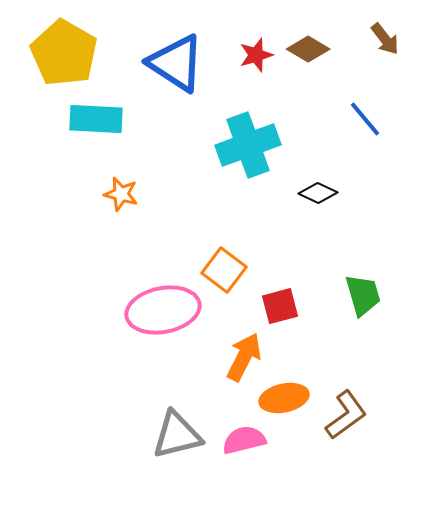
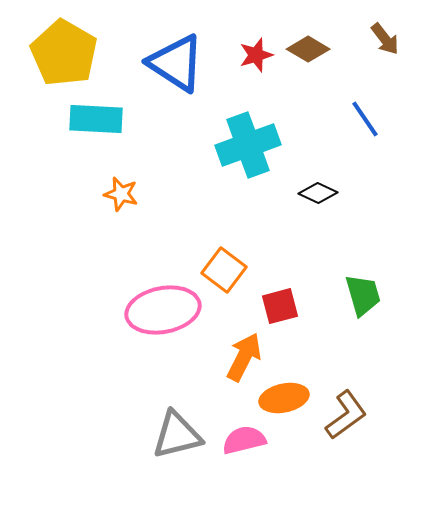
blue line: rotated 6 degrees clockwise
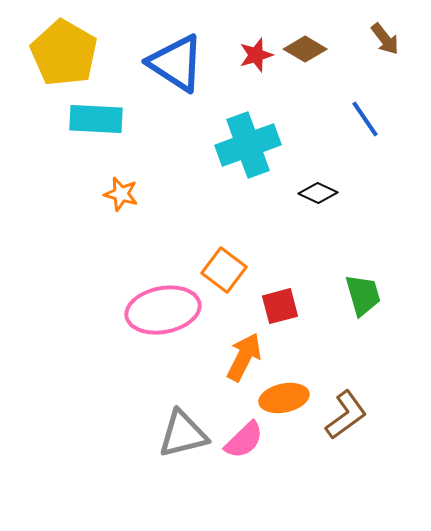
brown diamond: moved 3 px left
gray triangle: moved 6 px right, 1 px up
pink semicircle: rotated 150 degrees clockwise
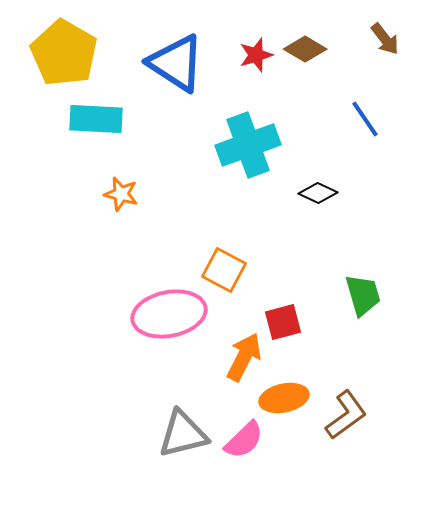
orange square: rotated 9 degrees counterclockwise
red square: moved 3 px right, 16 px down
pink ellipse: moved 6 px right, 4 px down
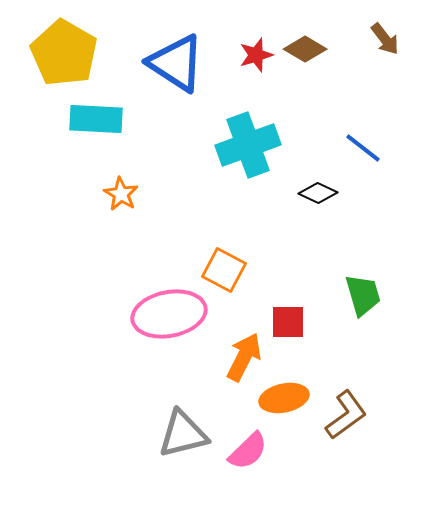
blue line: moved 2 px left, 29 px down; rotated 18 degrees counterclockwise
orange star: rotated 16 degrees clockwise
red square: moved 5 px right; rotated 15 degrees clockwise
pink semicircle: moved 4 px right, 11 px down
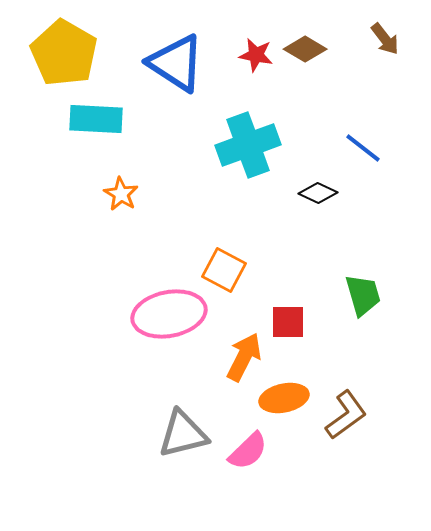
red star: rotated 28 degrees clockwise
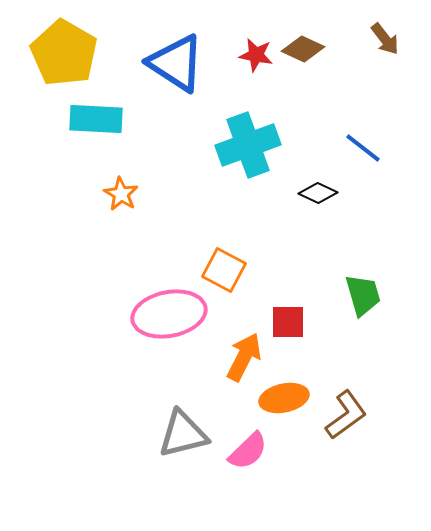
brown diamond: moved 2 px left; rotated 6 degrees counterclockwise
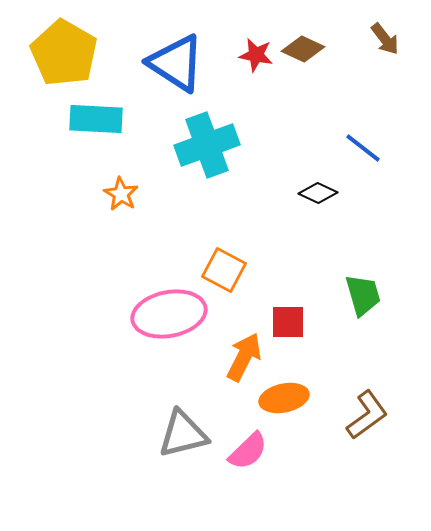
cyan cross: moved 41 px left
brown L-shape: moved 21 px right
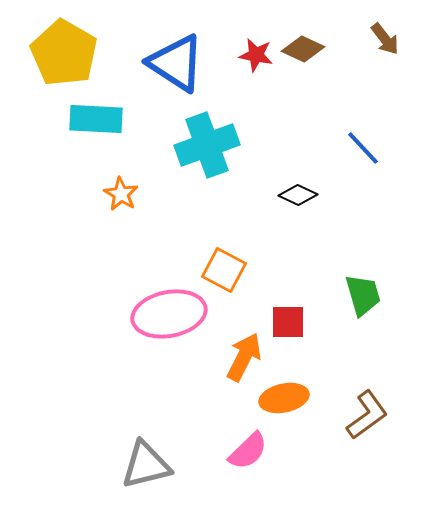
blue line: rotated 9 degrees clockwise
black diamond: moved 20 px left, 2 px down
gray triangle: moved 37 px left, 31 px down
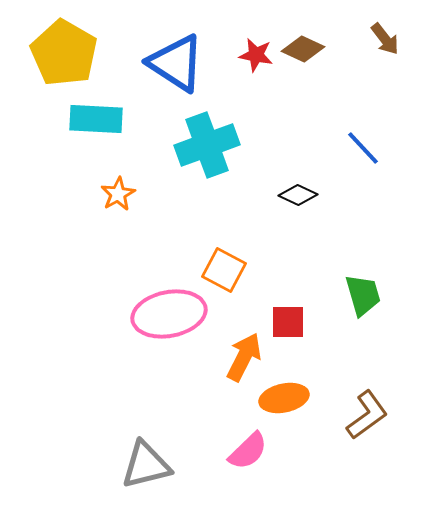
orange star: moved 3 px left; rotated 12 degrees clockwise
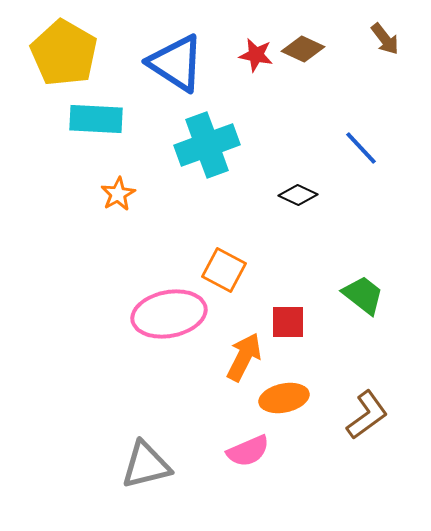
blue line: moved 2 px left
green trapezoid: rotated 36 degrees counterclockwise
pink semicircle: rotated 21 degrees clockwise
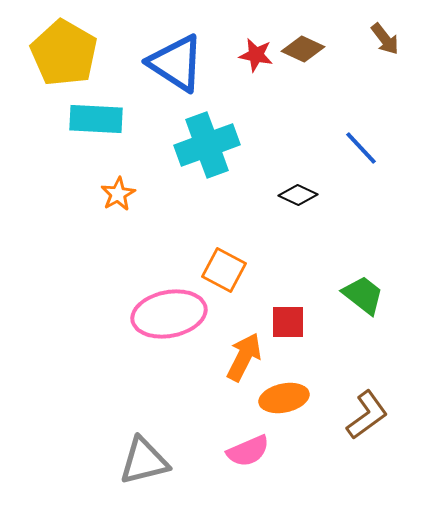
gray triangle: moved 2 px left, 4 px up
